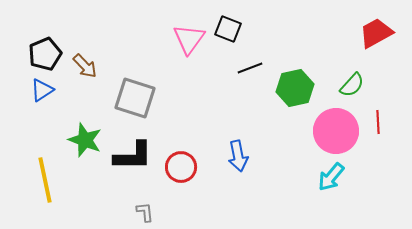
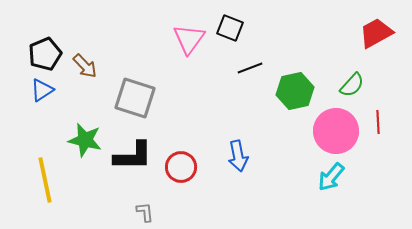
black square: moved 2 px right, 1 px up
green hexagon: moved 3 px down
green star: rotated 8 degrees counterclockwise
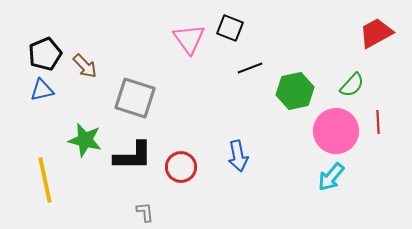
pink triangle: rotated 12 degrees counterclockwise
blue triangle: rotated 20 degrees clockwise
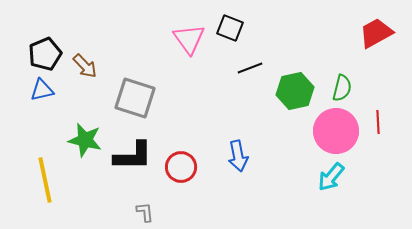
green semicircle: moved 10 px left, 3 px down; rotated 28 degrees counterclockwise
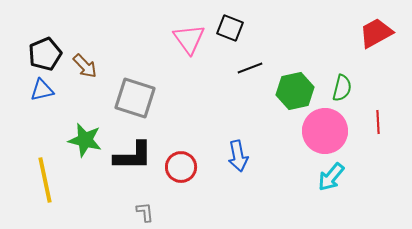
pink circle: moved 11 px left
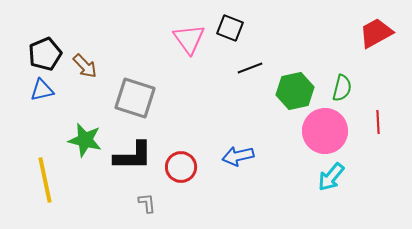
blue arrow: rotated 88 degrees clockwise
gray L-shape: moved 2 px right, 9 px up
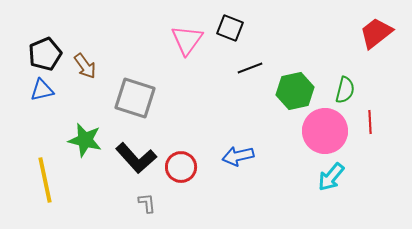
red trapezoid: rotated 9 degrees counterclockwise
pink triangle: moved 2 px left, 1 px down; rotated 12 degrees clockwise
brown arrow: rotated 8 degrees clockwise
green semicircle: moved 3 px right, 2 px down
red line: moved 8 px left
black L-shape: moved 3 px right, 2 px down; rotated 48 degrees clockwise
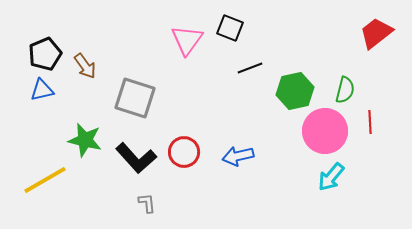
red circle: moved 3 px right, 15 px up
yellow line: rotated 72 degrees clockwise
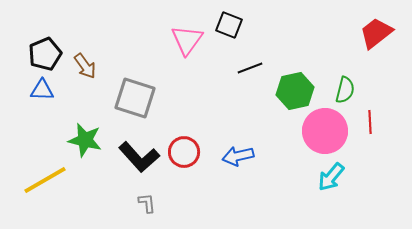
black square: moved 1 px left, 3 px up
blue triangle: rotated 15 degrees clockwise
black L-shape: moved 3 px right, 1 px up
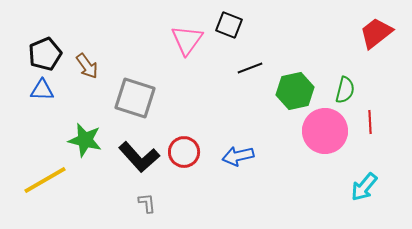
brown arrow: moved 2 px right
cyan arrow: moved 33 px right, 10 px down
